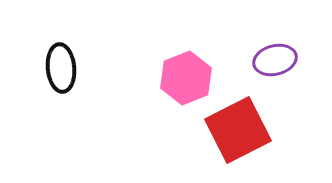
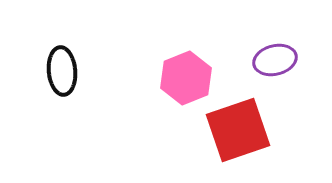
black ellipse: moved 1 px right, 3 px down
red square: rotated 8 degrees clockwise
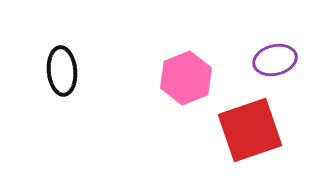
red square: moved 12 px right
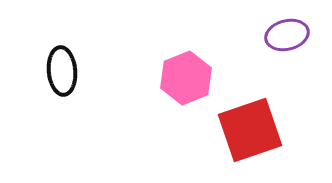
purple ellipse: moved 12 px right, 25 px up
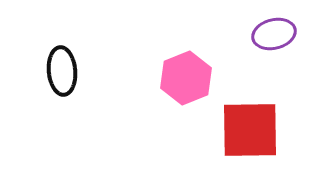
purple ellipse: moved 13 px left, 1 px up
red square: rotated 18 degrees clockwise
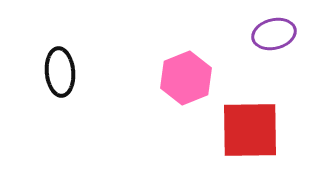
black ellipse: moved 2 px left, 1 px down
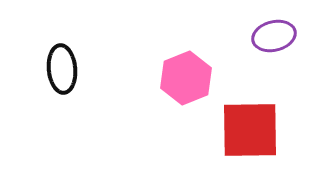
purple ellipse: moved 2 px down
black ellipse: moved 2 px right, 3 px up
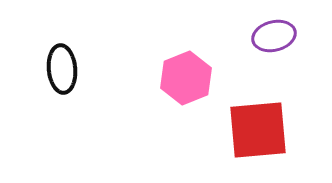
red square: moved 8 px right; rotated 4 degrees counterclockwise
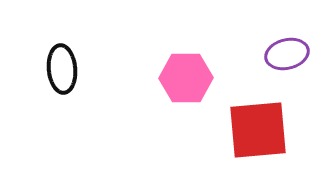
purple ellipse: moved 13 px right, 18 px down
pink hexagon: rotated 21 degrees clockwise
